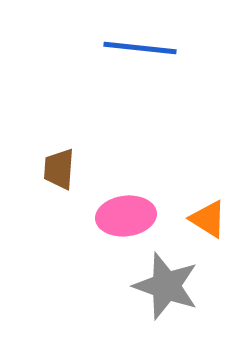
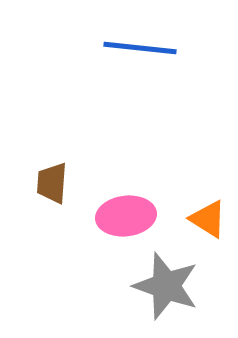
brown trapezoid: moved 7 px left, 14 px down
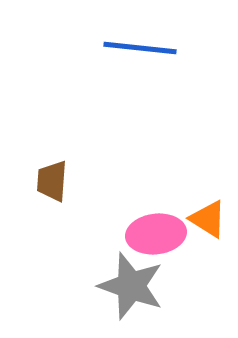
brown trapezoid: moved 2 px up
pink ellipse: moved 30 px right, 18 px down
gray star: moved 35 px left
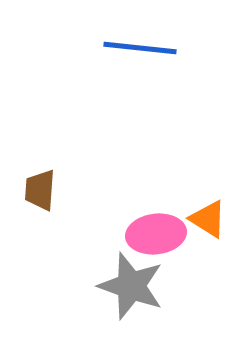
brown trapezoid: moved 12 px left, 9 px down
